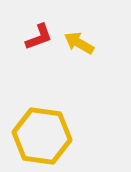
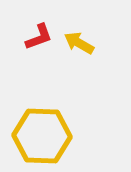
yellow hexagon: rotated 6 degrees counterclockwise
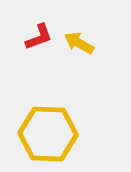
yellow hexagon: moved 6 px right, 2 px up
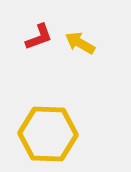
yellow arrow: moved 1 px right
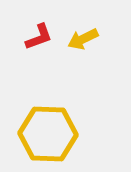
yellow arrow: moved 3 px right, 4 px up; rotated 56 degrees counterclockwise
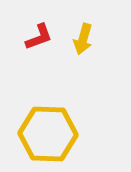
yellow arrow: rotated 48 degrees counterclockwise
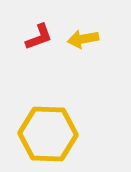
yellow arrow: rotated 64 degrees clockwise
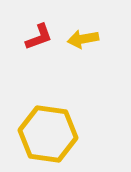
yellow hexagon: rotated 6 degrees clockwise
